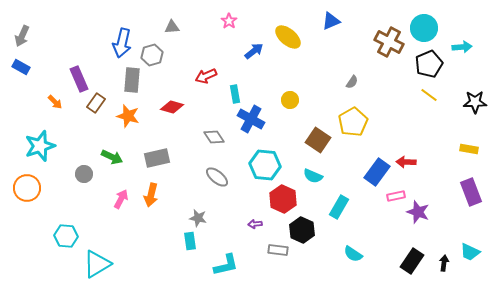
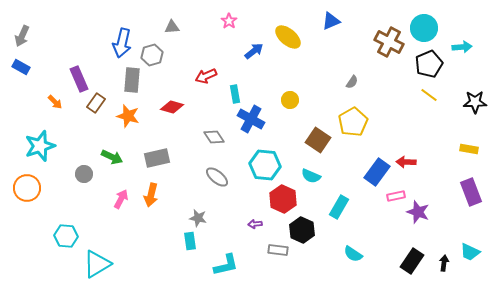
cyan semicircle at (313, 176): moved 2 px left
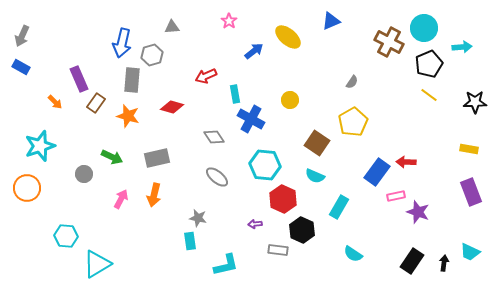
brown square at (318, 140): moved 1 px left, 3 px down
cyan semicircle at (311, 176): moved 4 px right
orange arrow at (151, 195): moved 3 px right
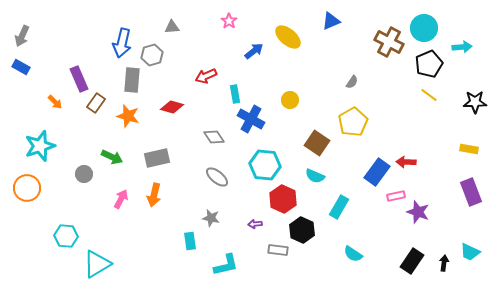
gray star at (198, 218): moved 13 px right
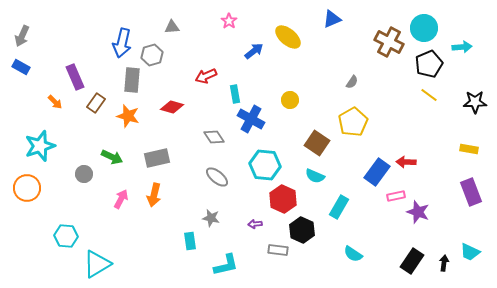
blue triangle at (331, 21): moved 1 px right, 2 px up
purple rectangle at (79, 79): moved 4 px left, 2 px up
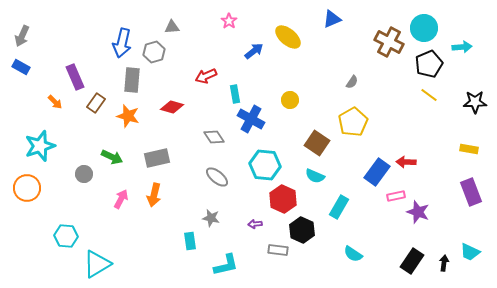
gray hexagon at (152, 55): moved 2 px right, 3 px up
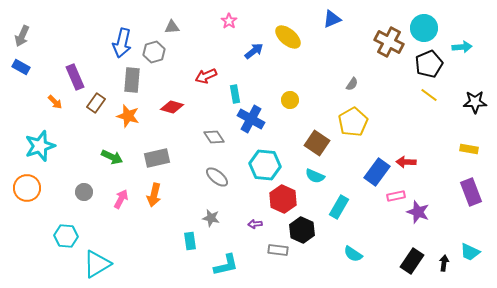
gray semicircle at (352, 82): moved 2 px down
gray circle at (84, 174): moved 18 px down
